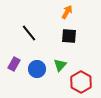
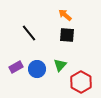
orange arrow: moved 2 px left, 3 px down; rotated 80 degrees counterclockwise
black square: moved 2 px left, 1 px up
purple rectangle: moved 2 px right, 3 px down; rotated 32 degrees clockwise
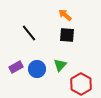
red hexagon: moved 2 px down
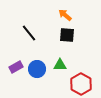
green triangle: rotated 48 degrees clockwise
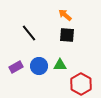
blue circle: moved 2 px right, 3 px up
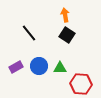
orange arrow: rotated 40 degrees clockwise
black square: rotated 28 degrees clockwise
green triangle: moved 3 px down
red hexagon: rotated 25 degrees counterclockwise
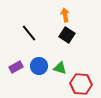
green triangle: rotated 16 degrees clockwise
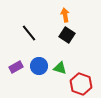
red hexagon: rotated 15 degrees clockwise
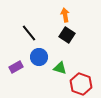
blue circle: moved 9 px up
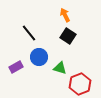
orange arrow: rotated 16 degrees counterclockwise
black square: moved 1 px right, 1 px down
red hexagon: moved 1 px left; rotated 20 degrees clockwise
